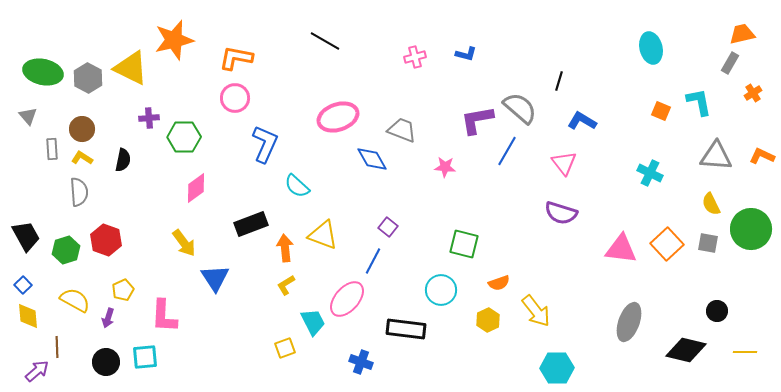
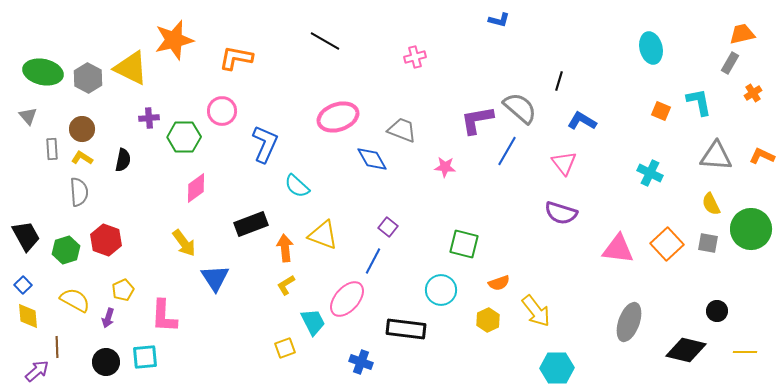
blue L-shape at (466, 54): moved 33 px right, 34 px up
pink circle at (235, 98): moved 13 px left, 13 px down
pink triangle at (621, 249): moved 3 px left
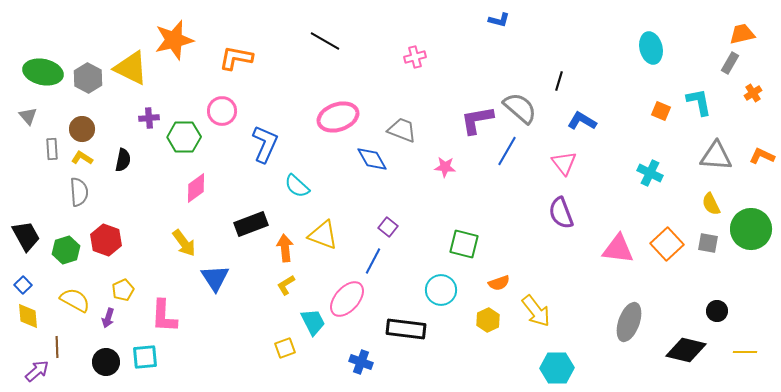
purple semicircle at (561, 213): rotated 52 degrees clockwise
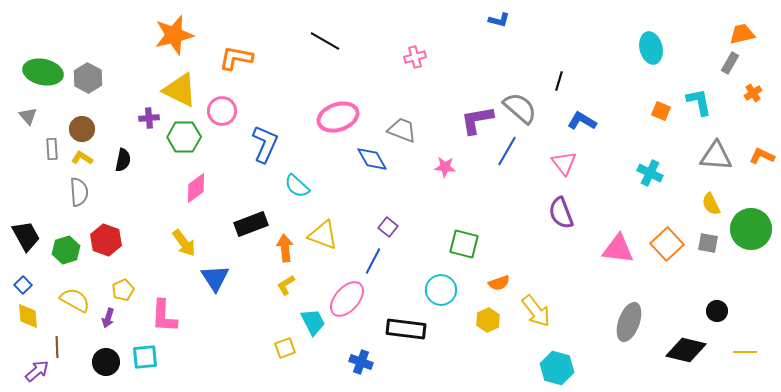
orange star at (174, 40): moved 5 px up
yellow triangle at (131, 68): moved 49 px right, 22 px down
cyan hexagon at (557, 368): rotated 16 degrees clockwise
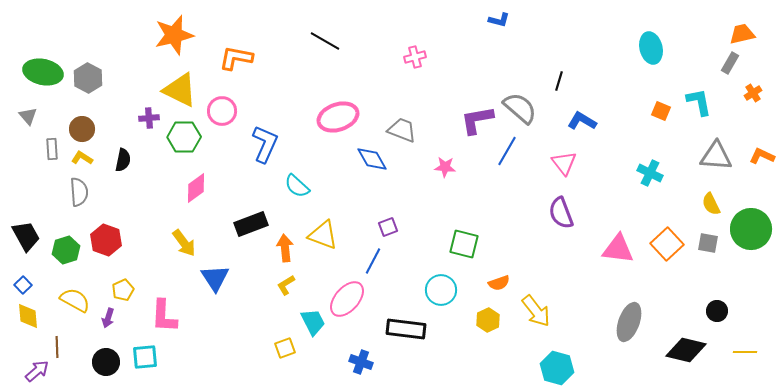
purple square at (388, 227): rotated 30 degrees clockwise
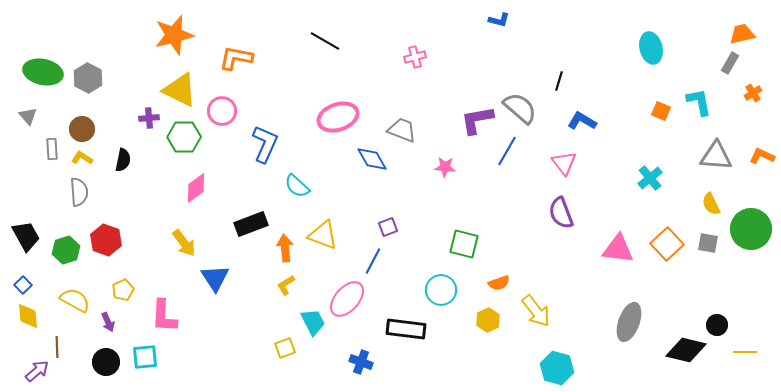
cyan cross at (650, 173): moved 5 px down; rotated 25 degrees clockwise
black circle at (717, 311): moved 14 px down
purple arrow at (108, 318): moved 4 px down; rotated 42 degrees counterclockwise
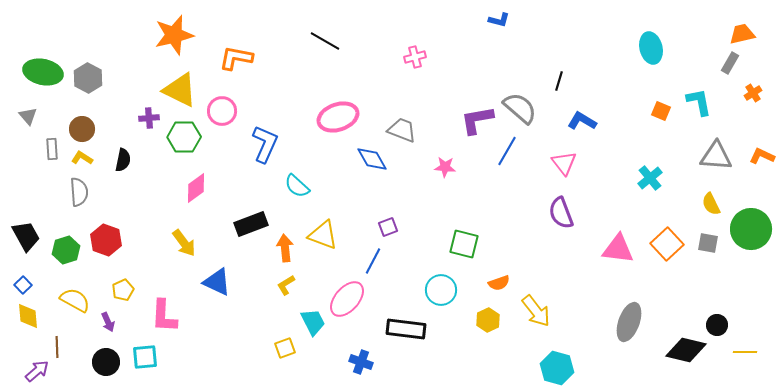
blue triangle at (215, 278): moved 2 px right, 4 px down; rotated 32 degrees counterclockwise
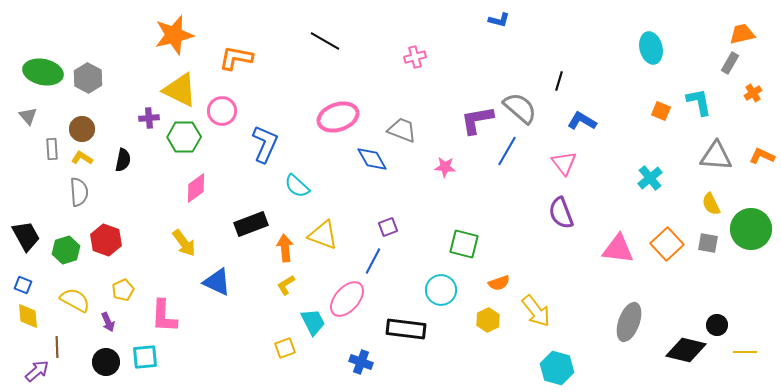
blue square at (23, 285): rotated 24 degrees counterclockwise
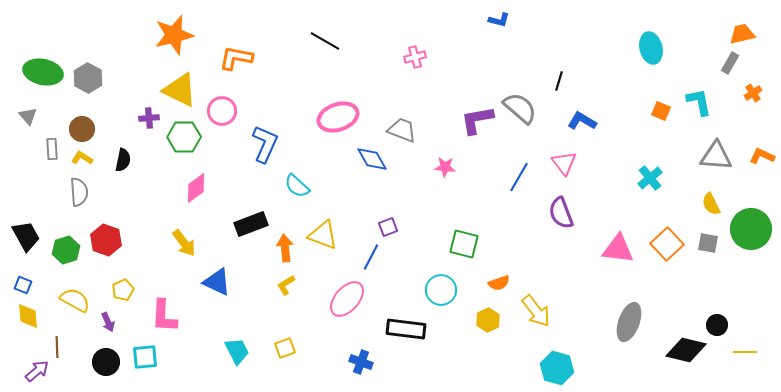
blue line at (507, 151): moved 12 px right, 26 px down
blue line at (373, 261): moved 2 px left, 4 px up
cyan trapezoid at (313, 322): moved 76 px left, 29 px down
